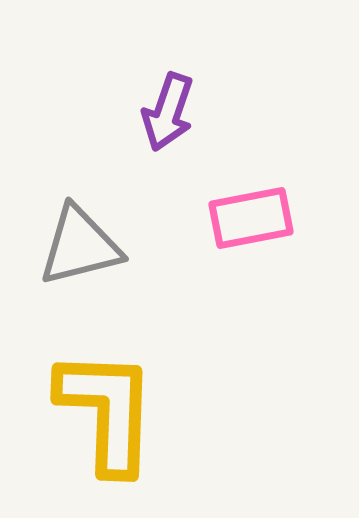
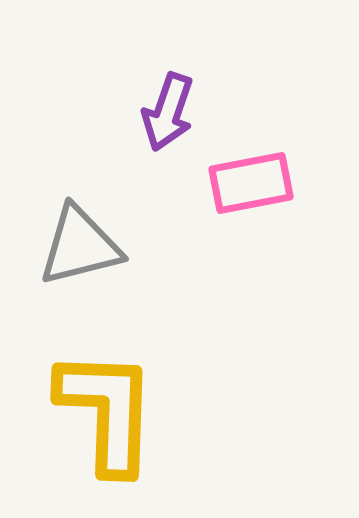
pink rectangle: moved 35 px up
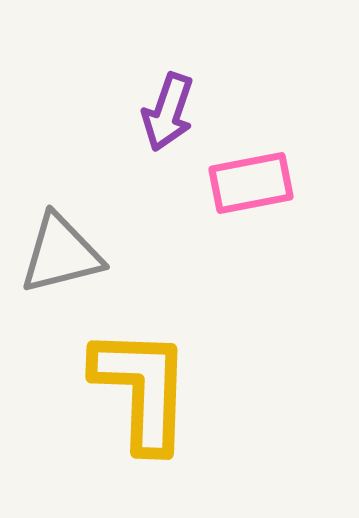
gray triangle: moved 19 px left, 8 px down
yellow L-shape: moved 35 px right, 22 px up
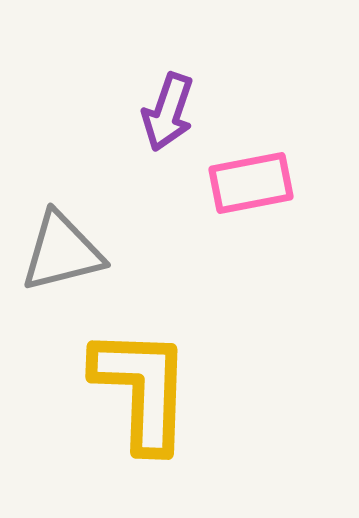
gray triangle: moved 1 px right, 2 px up
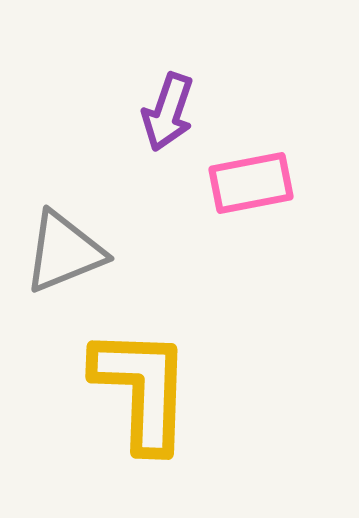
gray triangle: moved 2 px right; rotated 8 degrees counterclockwise
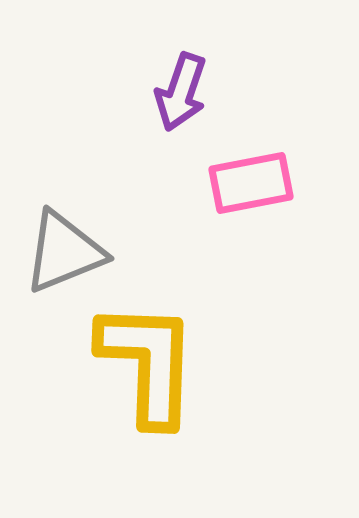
purple arrow: moved 13 px right, 20 px up
yellow L-shape: moved 6 px right, 26 px up
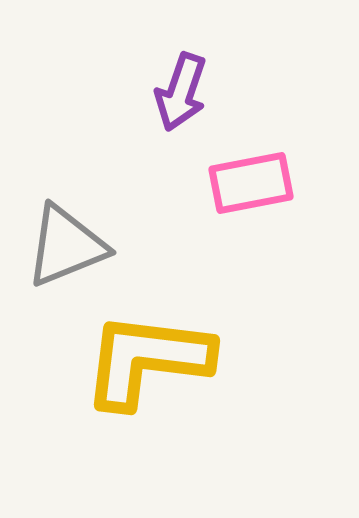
gray triangle: moved 2 px right, 6 px up
yellow L-shape: moved 1 px left, 3 px up; rotated 85 degrees counterclockwise
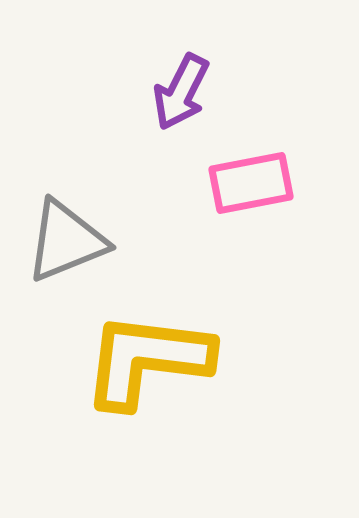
purple arrow: rotated 8 degrees clockwise
gray triangle: moved 5 px up
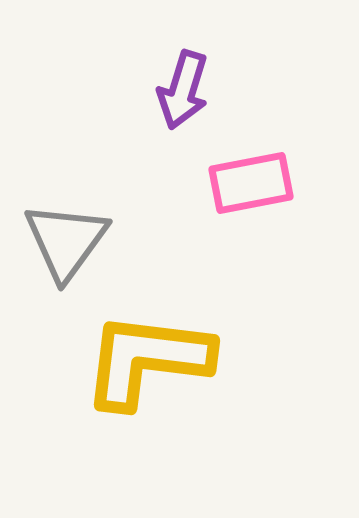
purple arrow: moved 2 px right, 2 px up; rotated 10 degrees counterclockwise
gray triangle: rotated 32 degrees counterclockwise
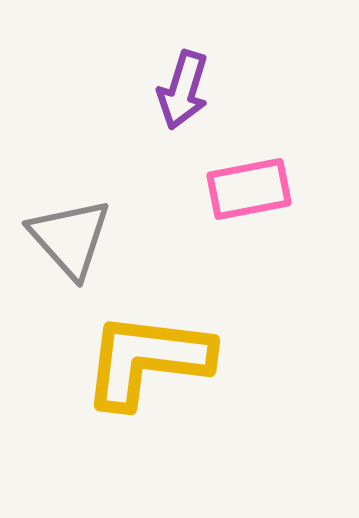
pink rectangle: moved 2 px left, 6 px down
gray triangle: moved 4 px right, 3 px up; rotated 18 degrees counterclockwise
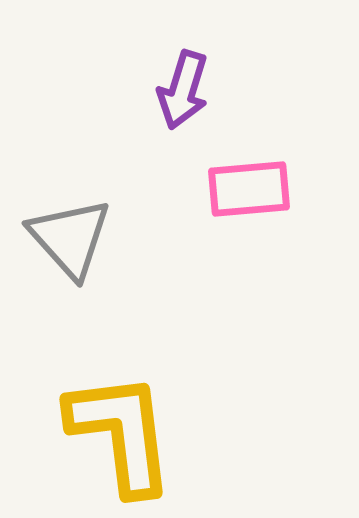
pink rectangle: rotated 6 degrees clockwise
yellow L-shape: moved 26 px left, 73 px down; rotated 76 degrees clockwise
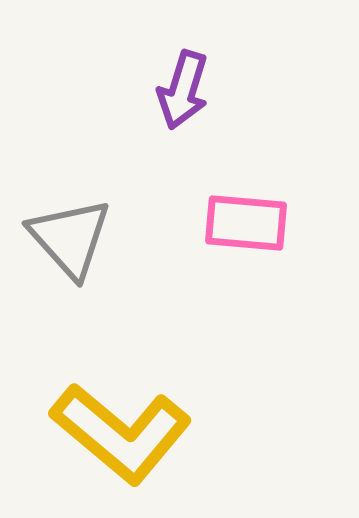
pink rectangle: moved 3 px left, 34 px down; rotated 10 degrees clockwise
yellow L-shape: rotated 137 degrees clockwise
